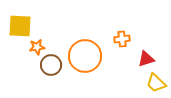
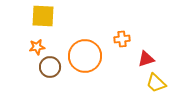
yellow square: moved 23 px right, 10 px up
brown circle: moved 1 px left, 2 px down
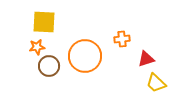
yellow square: moved 1 px right, 6 px down
brown circle: moved 1 px left, 1 px up
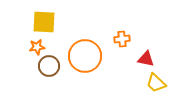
red triangle: rotated 30 degrees clockwise
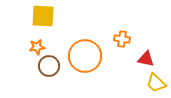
yellow square: moved 1 px left, 6 px up
orange cross: rotated 14 degrees clockwise
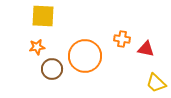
red triangle: moved 10 px up
brown circle: moved 3 px right, 3 px down
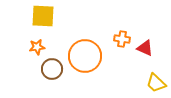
red triangle: moved 1 px left, 1 px up; rotated 12 degrees clockwise
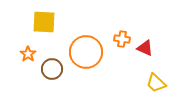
yellow square: moved 1 px right, 6 px down
orange star: moved 9 px left, 7 px down; rotated 28 degrees counterclockwise
orange circle: moved 1 px right, 4 px up
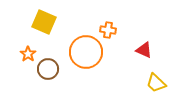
yellow square: rotated 20 degrees clockwise
orange cross: moved 14 px left, 9 px up
red triangle: moved 1 px left, 2 px down
brown circle: moved 4 px left
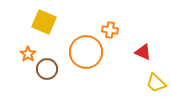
orange cross: moved 2 px right
red triangle: moved 1 px left, 2 px down
brown circle: moved 1 px left
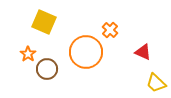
orange cross: rotated 35 degrees clockwise
